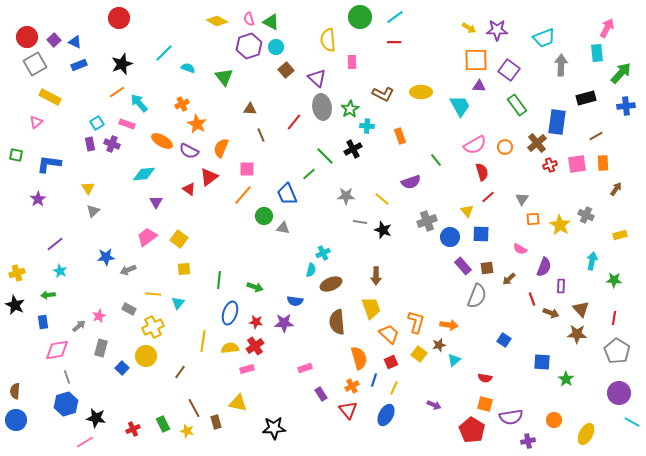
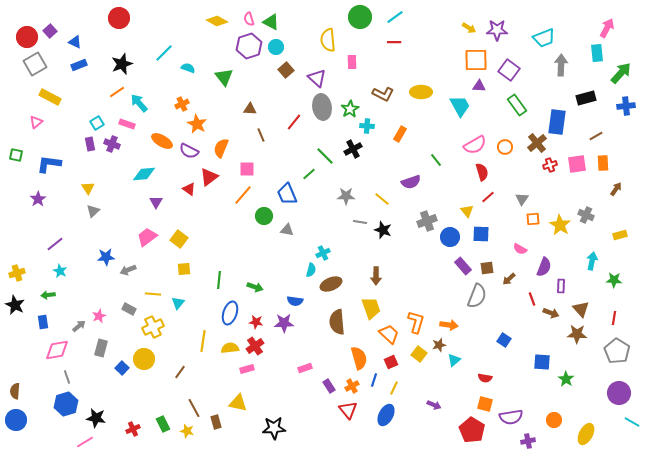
purple square at (54, 40): moved 4 px left, 9 px up
orange rectangle at (400, 136): moved 2 px up; rotated 49 degrees clockwise
gray triangle at (283, 228): moved 4 px right, 2 px down
yellow circle at (146, 356): moved 2 px left, 3 px down
purple rectangle at (321, 394): moved 8 px right, 8 px up
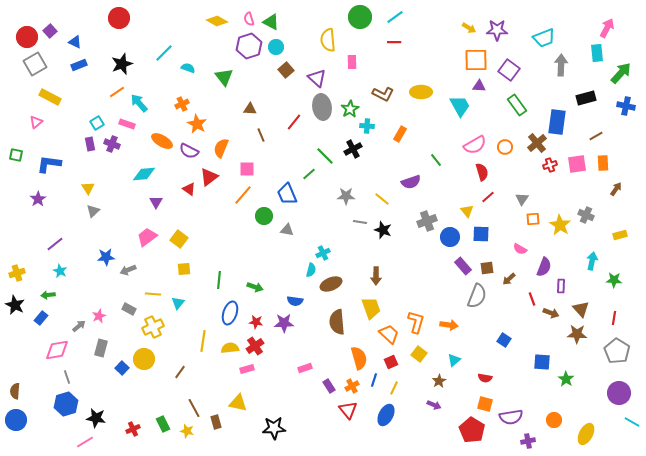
blue cross at (626, 106): rotated 18 degrees clockwise
blue rectangle at (43, 322): moved 2 px left, 4 px up; rotated 48 degrees clockwise
brown star at (439, 345): moved 36 px down; rotated 16 degrees counterclockwise
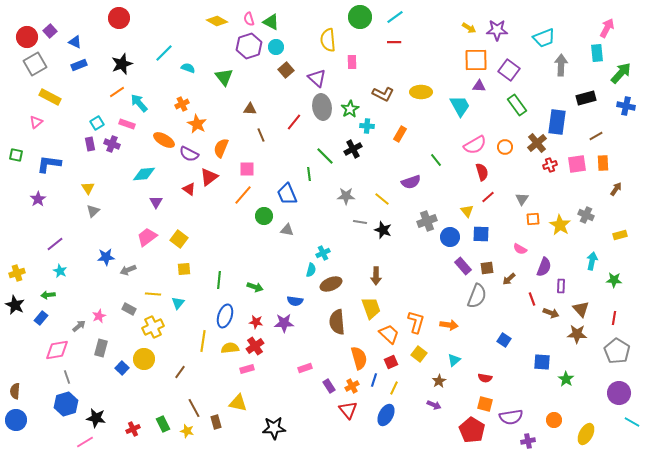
orange ellipse at (162, 141): moved 2 px right, 1 px up
purple semicircle at (189, 151): moved 3 px down
green line at (309, 174): rotated 56 degrees counterclockwise
blue ellipse at (230, 313): moved 5 px left, 3 px down
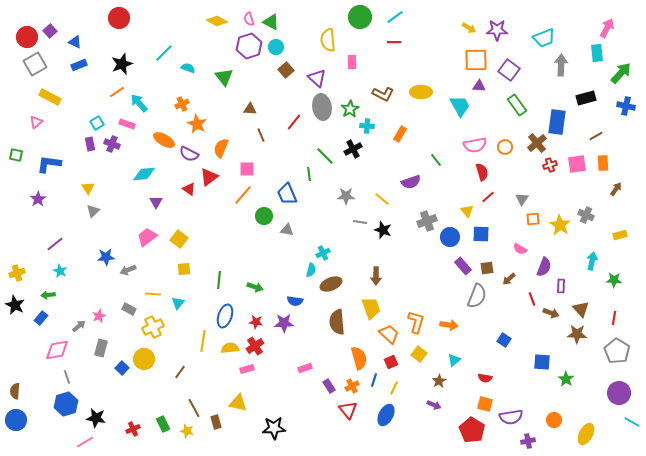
pink semicircle at (475, 145): rotated 20 degrees clockwise
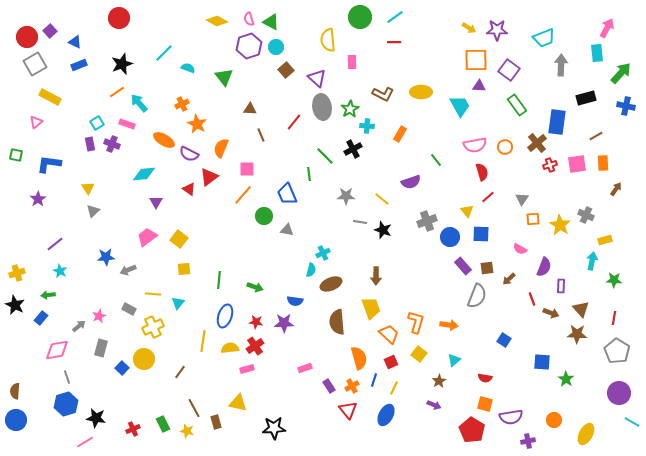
yellow rectangle at (620, 235): moved 15 px left, 5 px down
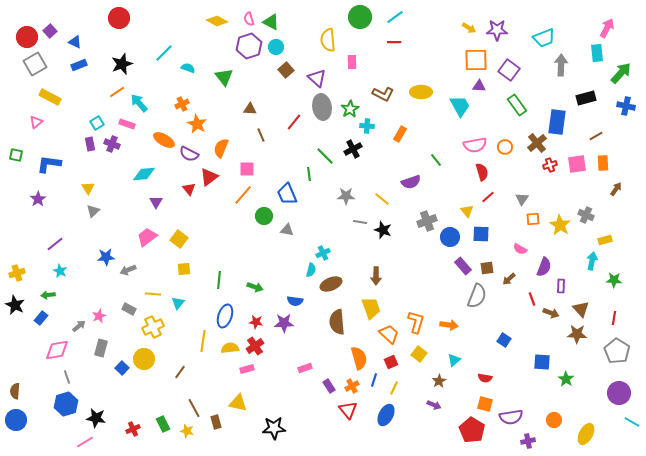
red triangle at (189, 189): rotated 16 degrees clockwise
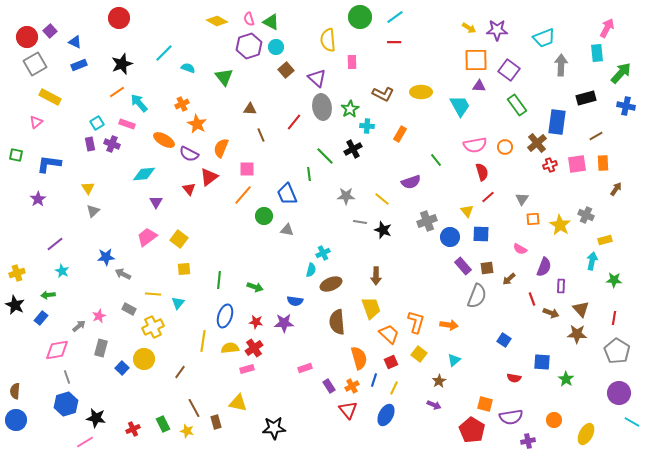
gray arrow at (128, 270): moved 5 px left, 4 px down; rotated 49 degrees clockwise
cyan star at (60, 271): moved 2 px right
red cross at (255, 346): moved 1 px left, 2 px down
red semicircle at (485, 378): moved 29 px right
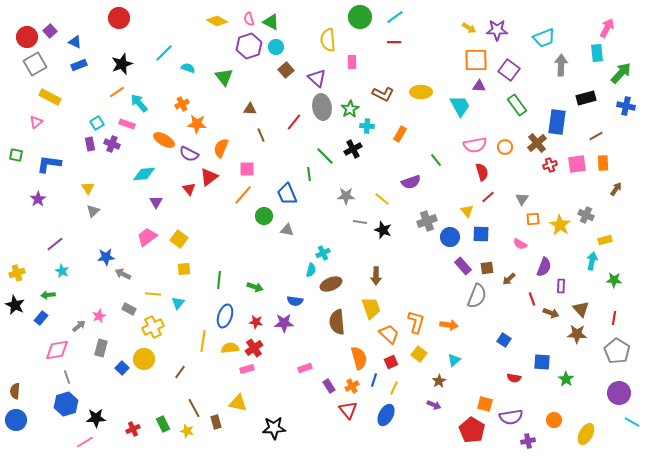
orange star at (197, 124): rotated 24 degrees counterclockwise
pink semicircle at (520, 249): moved 5 px up
black star at (96, 418): rotated 12 degrees counterclockwise
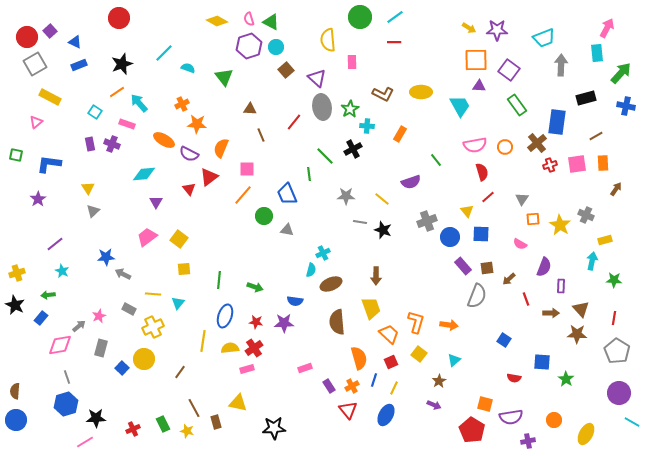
cyan square at (97, 123): moved 2 px left, 11 px up; rotated 24 degrees counterclockwise
red line at (532, 299): moved 6 px left
brown arrow at (551, 313): rotated 21 degrees counterclockwise
pink diamond at (57, 350): moved 3 px right, 5 px up
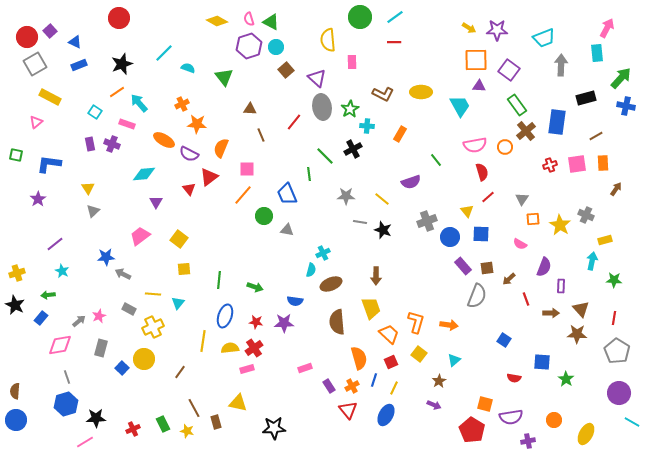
green arrow at (621, 73): moved 5 px down
brown cross at (537, 143): moved 11 px left, 12 px up
pink trapezoid at (147, 237): moved 7 px left, 1 px up
gray arrow at (79, 326): moved 5 px up
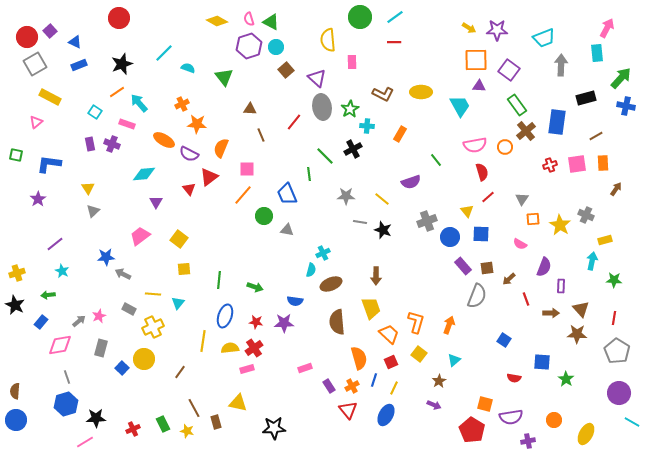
blue rectangle at (41, 318): moved 4 px down
orange arrow at (449, 325): rotated 78 degrees counterclockwise
